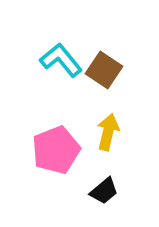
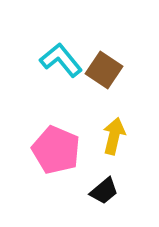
yellow arrow: moved 6 px right, 4 px down
pink pentagon: rotated 27 degrees counterclockwise
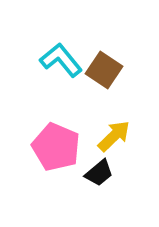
yellow arrow: rotated 33 degrees clockwise
pink pentagon: moved 3 px up
black trapezoid: moved 5 px left, 18 px up
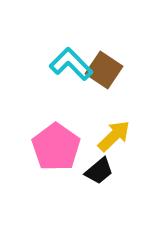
cyan L-shape: moved 10 px right, 4 px down; rotated 6 degrees counterclockwise
pink pentagon: rotated 12 degrees clockwise
black trapezoid: moved 2 px up
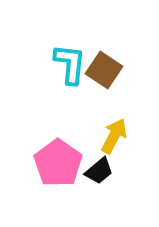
cyan L-shape: moved 1 px left; rotated 51 degrees clockwise
yellow arrow: rotated 18 degrees counterclockwise
pink pentagon: moved 2 px right, 16 px down
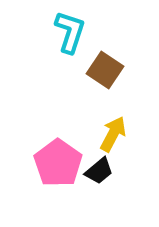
cyan L-shape: moved 32 px up; rotated 12 degrees clockwise
brown square: moved 1 px right
yellow arrow: moved 1 px left, 2 px up
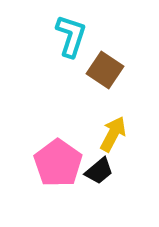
cyan L-shape: moved 1 px right, 4 px down
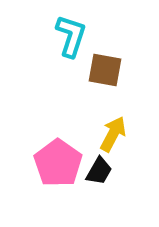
brown square: rotated 24 degrees counterclockwise
black trapezoid: rotated 20 degrees counterclockwise
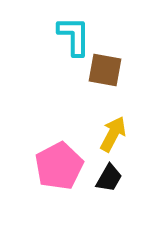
cyan L-shape: moved 3 px right; rotated 18 degrees counterclockwise
pink pentagon: moved 1 px right, 3 px down; rotated 9 degrees clockwise
black trapezoid: moved 10 px right, 7 px down
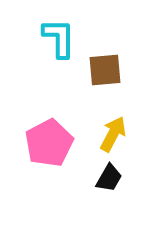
cyan L-shape: moved 15 px left, 2 px down
brown square: rotated 15 degrees counterclockwise
pink pentagon: moved 10 px left, 23 px up
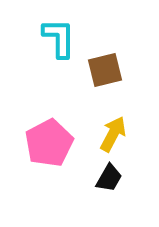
brown square: rotated 9 degrees counterclockwise
